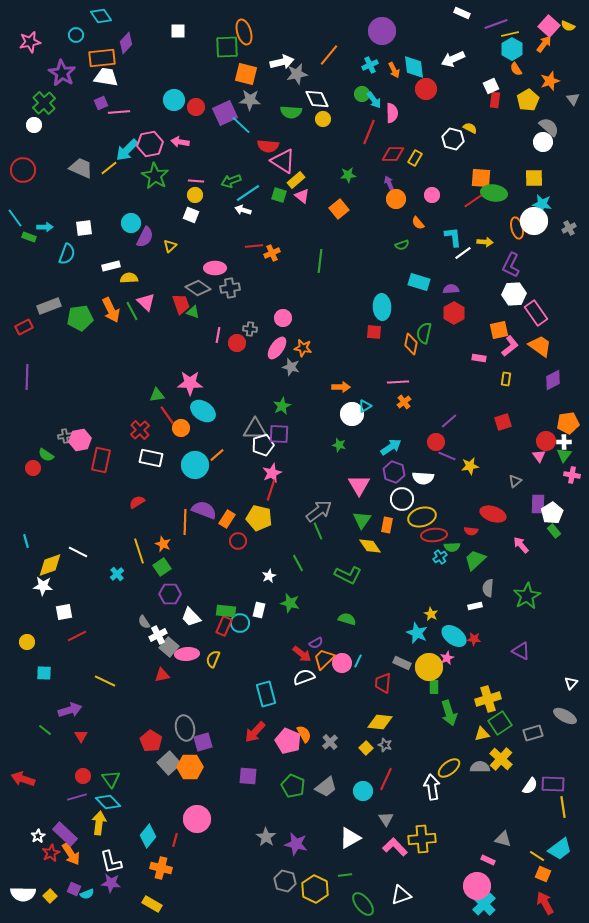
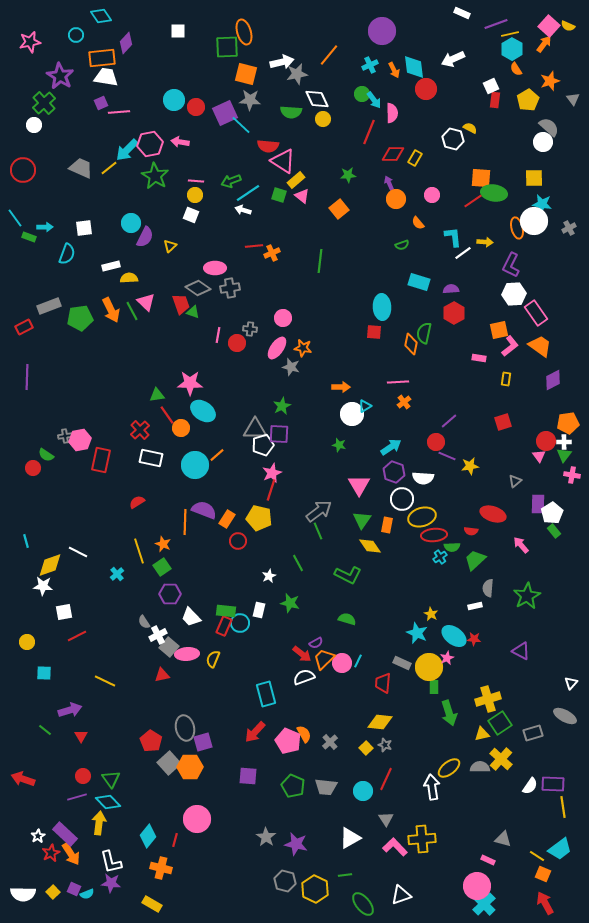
purple star at (62, 73): moved 2 px left, 3 px down
gray trapezoid at (326, 787): rotated 45 degrees clockwise
yellow square at (50, 896): moved 3 px right, 4 px up
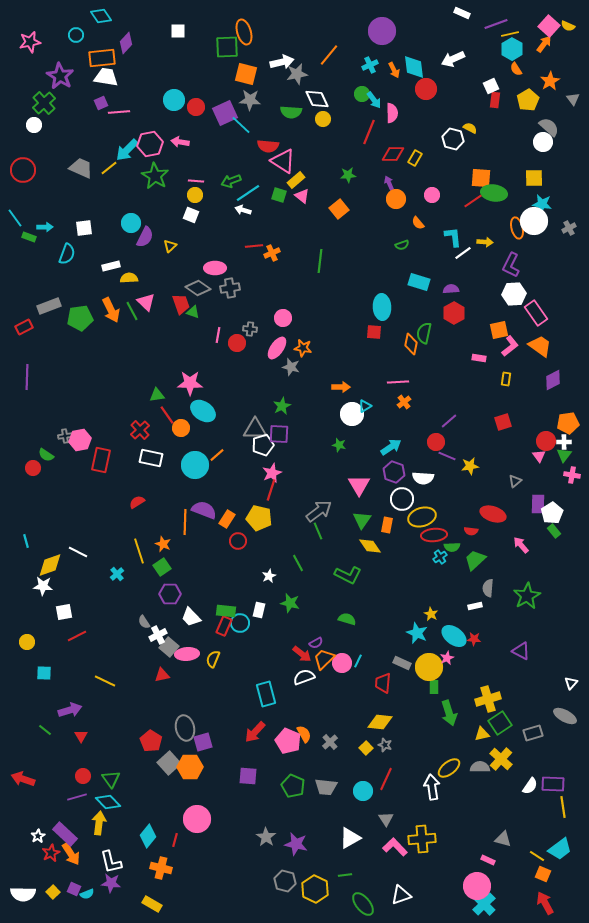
orange star at (550, 81): rotated 12 degrees counterclockwise
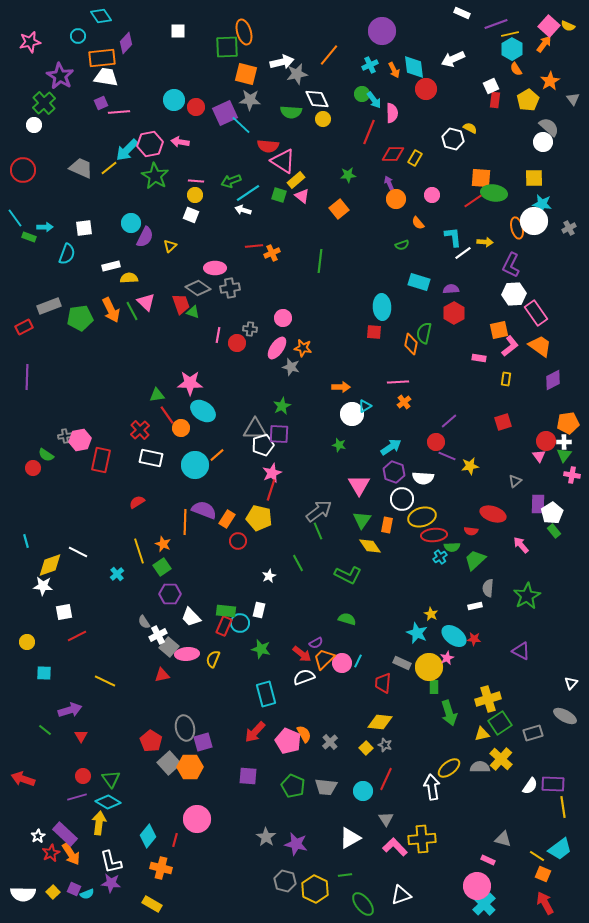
cyan circle at (76, 35): moved 2 px right, 1 px down
green star at (290, 603): moved 29 px left, 46 px down
cyan diamond at (108, 802): rotated 15 degrees counterclockwise
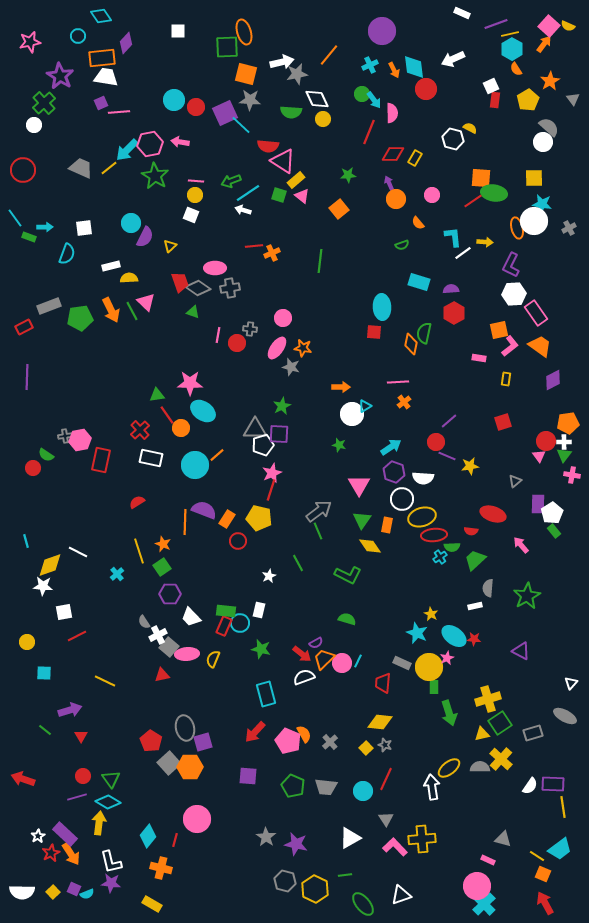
red trapezoid at (181, 304): moved 1 px left, 22 px up
white semicircle at (23, 894): moved 1 px left, 2 px up
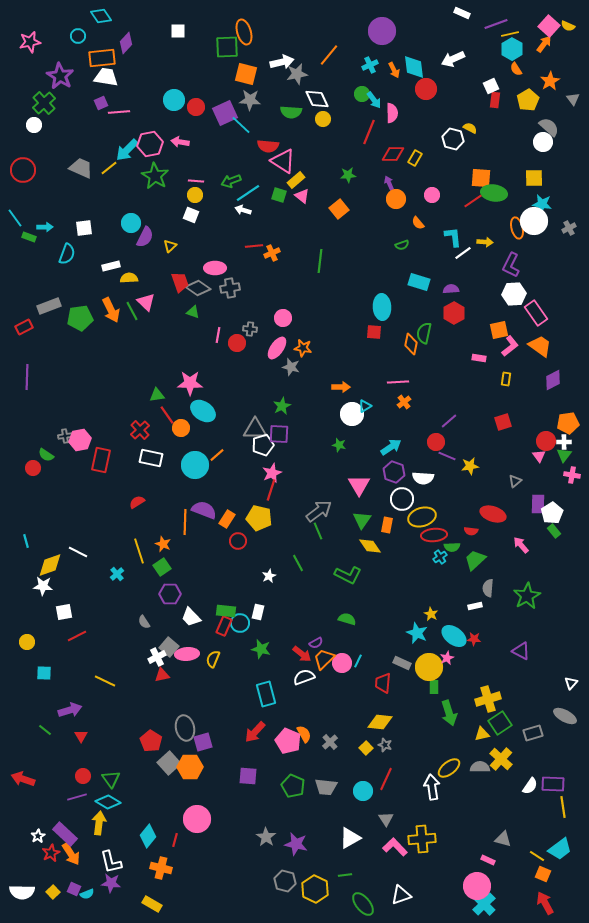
white rectangle at (259, 610): moved 1 px left, 2 px down
white cross at (158, 635): moved 1 px left, 22 px down
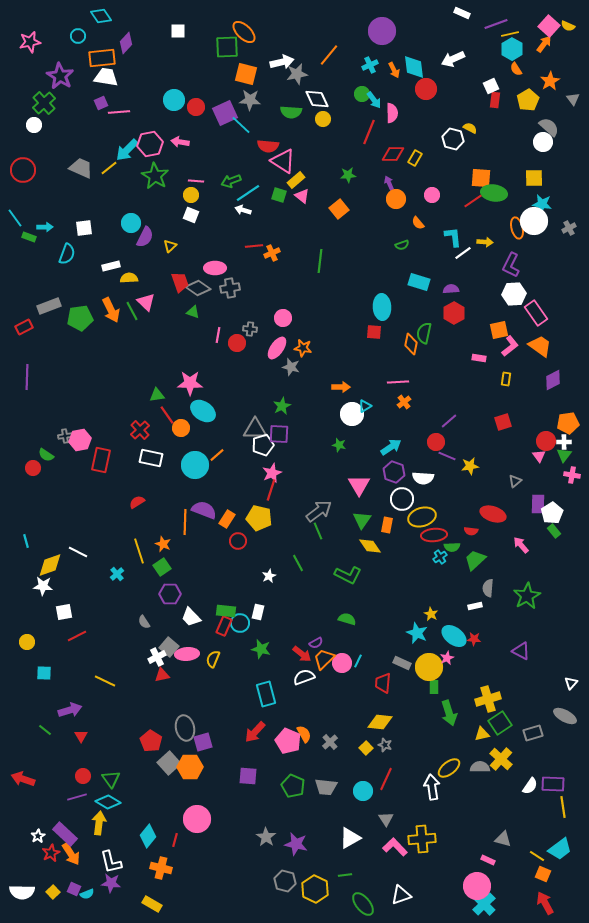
orange ellipse at (244, 32): rotated 30 degrees counterclockwise
yellow circle at (195, 195): moved 4 px left
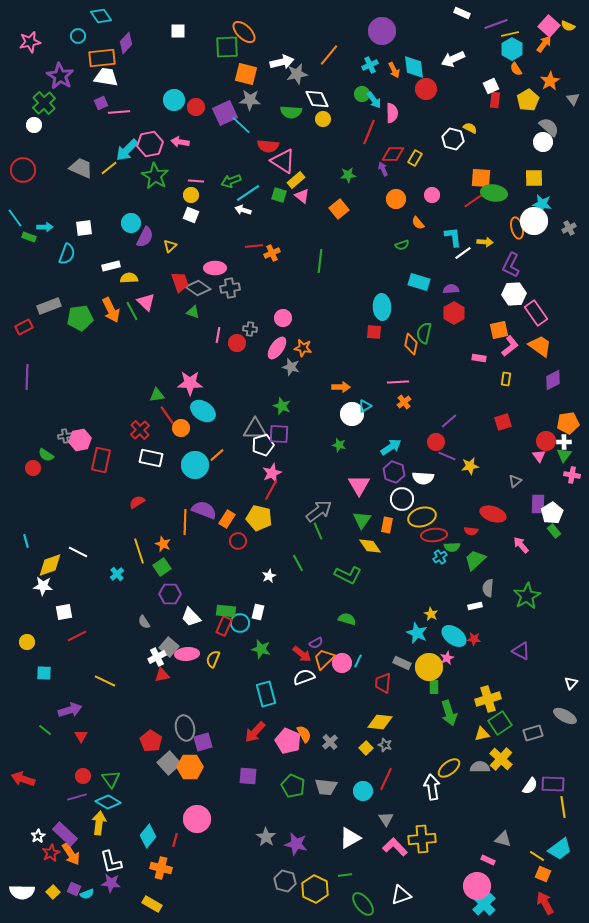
purple arrow at (389, 183): moved 6 px left, 14 px up
green star at (282, 406): rotated 24 degrees counterclockwise
red line at (271, 490): rotated 10 degrees clockwise
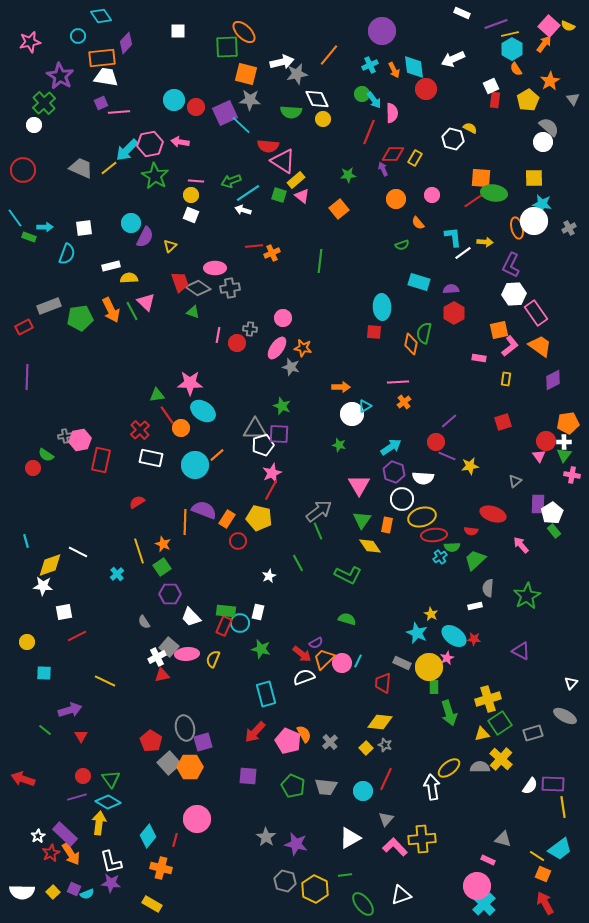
gray triangle at (386, 819): rotated 14 degrees clockwise
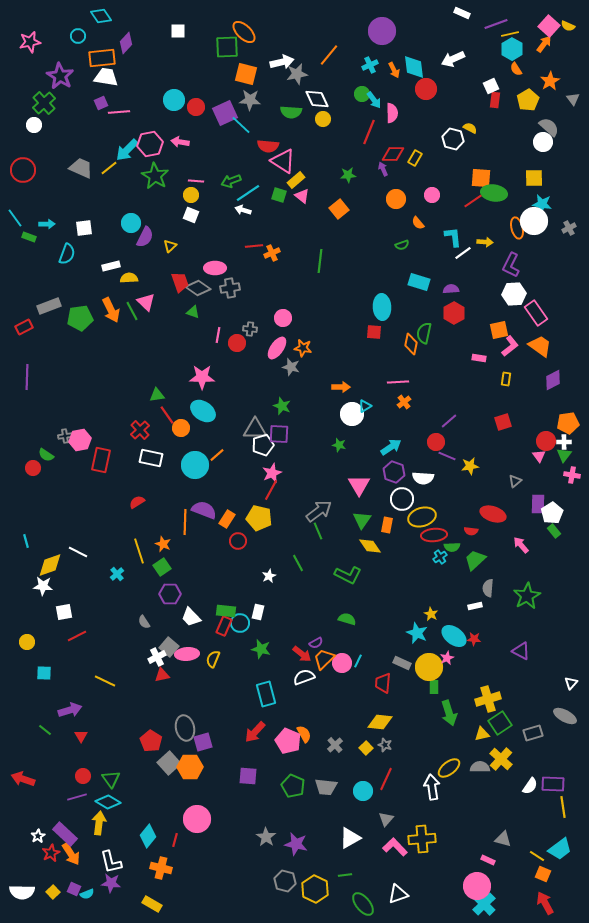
cyan arrow at (45, 227): moved 2 px right, 3 px up
pink star at (190, 383): moved 12 px right, 6 px up
gray cross at (330, 742): moved 5 px right, 3 px down
white triangle at (401, 895): moved 3 px left, 1 px up
